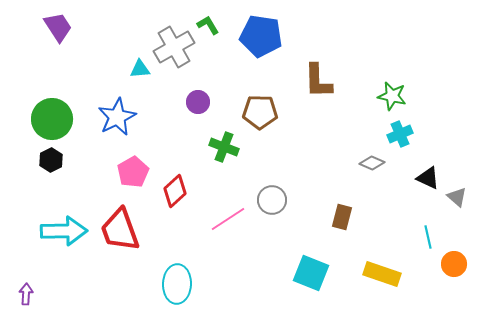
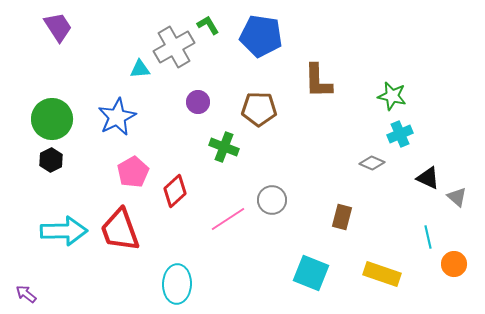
brown pentagon: moved 1 px left, 3 px up
purple arrow: rotated 55 degrees counterclockwise
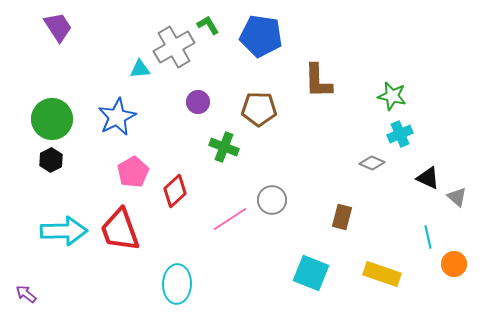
pink line: moved 2 px right
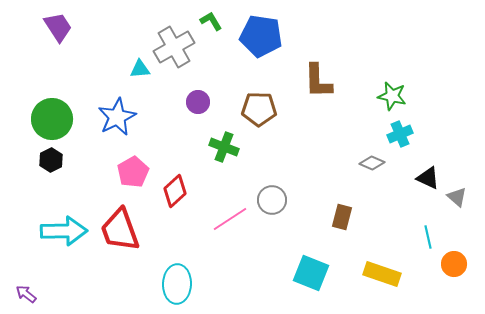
green L-shape: moved 3 px right, 4 px up
